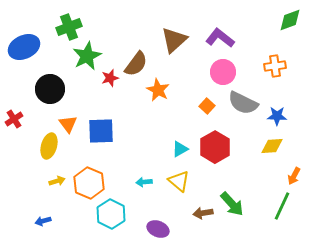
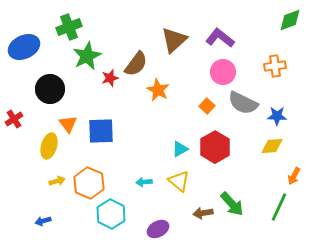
green line: moved 3 px left, 1 px down
purple ellipse: rotated 50 degrees counterclockwise
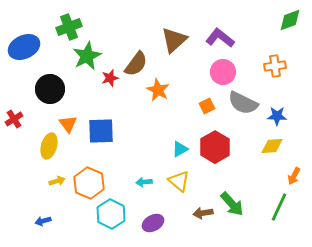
orange square: rotated 21 degrees clockwise
purple ellipse: moved 5 px left, 6 px up
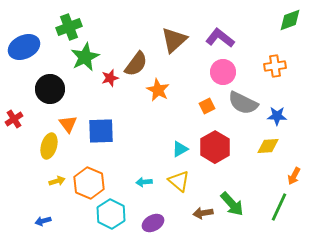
green star: moved 2 px left, 1 px down
yellow diamond: moved 4 px left
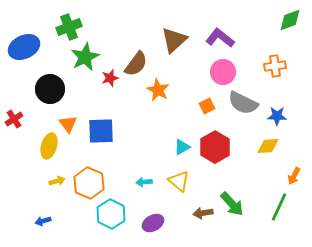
cyan triangle: moved 2 px right, 2 px up
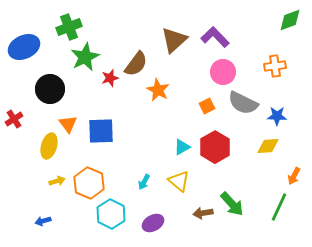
purple L-shape: moved 5 px left, 1 px up; rotated 8 degrees clockwise
cyan arrow: rotated 56 degrees counterclockwise
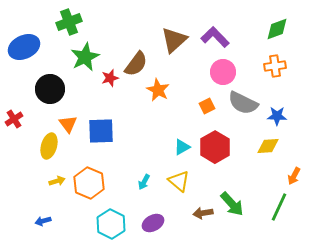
green diamond: moved 13 px left, 9 px down
green cross: moved 5 px up
cyan hexagon: moved 10 px down
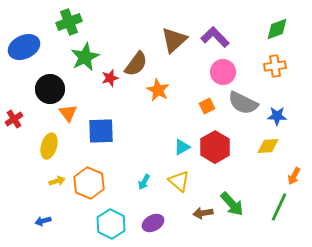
orange triangle: moved 11 px up
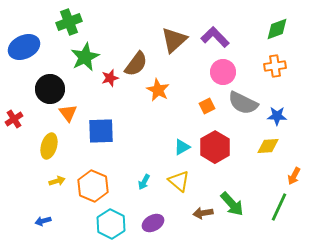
orange hexagon: moved 4 px right, 3 px down
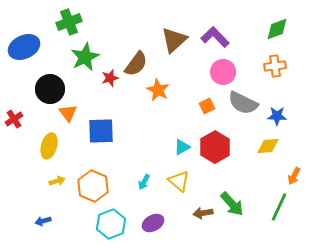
cyan hexagon: rotated 12 degrees clockwise
